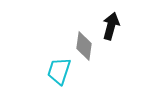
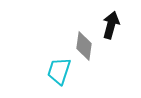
black arrow: moved 1 px up
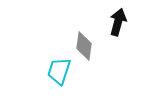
black arrow: moved 7 px right, 3 px up
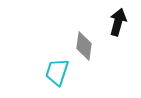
cyan trapezoid: moved 2 px left, 1 px down
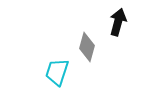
gray diamond: moved 3 px right, 1 px down; rotated 8 degrees clockwise
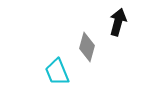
cyan trapezoid: rotated 40 degrees counterclockwise
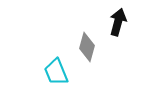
cyan trapezoid: moved 1 px left
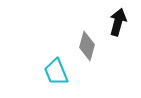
gray diamond: moved 1 px up
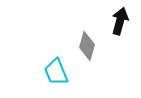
black arrow: moved 2 px right, 1 px up
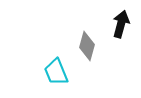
black arrow: moved 1 px right, 3 px down
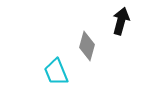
black arrow: moved 3 px up
